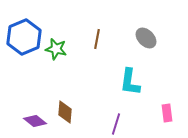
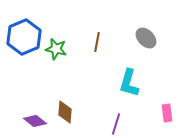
brown line: moved 3 px down
cyan L-shape: moved 1 px left, 1 px down; rotated 8 degrees clockwise
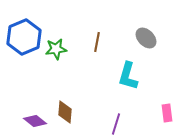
green star: rotated 20 degrees counterclockwise
cyan L-shape: moved 1 px left, 7 px up
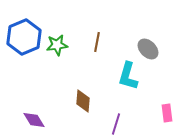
gray ellipse: moved 2 px right, 11 px down
green star: moved 1 px right, 4 px up
brown diamond: moved 18 px right, 11 px up
purple diamond: moved 1 px left, 1 px up; rotated 20 degrees clockwise
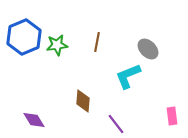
cyan L-shape: rotated 52 degrees clockwise
pink rectangle: moved 5 px right, 3 px down
purple line: rotated 55 degrees counterclockwise
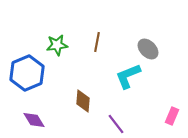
blue hexagon: moved 3 px right, 36 px down
pink rectangle: rotated 30 degrees clockwise
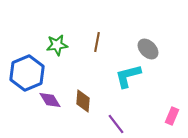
cyan L-shape: rotated 8 degrees clockwise
purple diamond: moved 16 px right, 20 px up
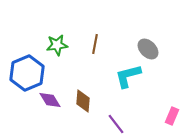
brown line: moved 2 px left, 2 px down
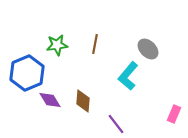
cyan L-shape: rotated 36 degrees counterclockwise
pink rectangle: moved 2 px right, 2 px up
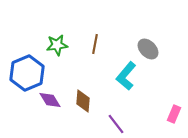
cyan L-shape: moved 2 px left
